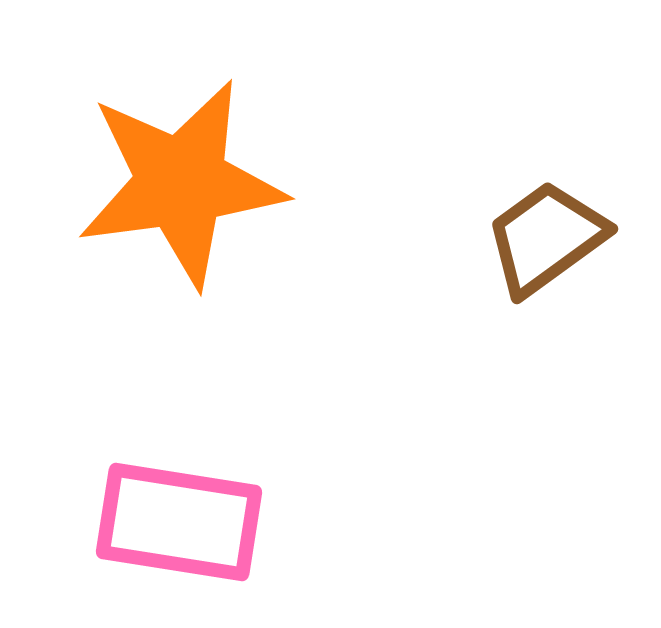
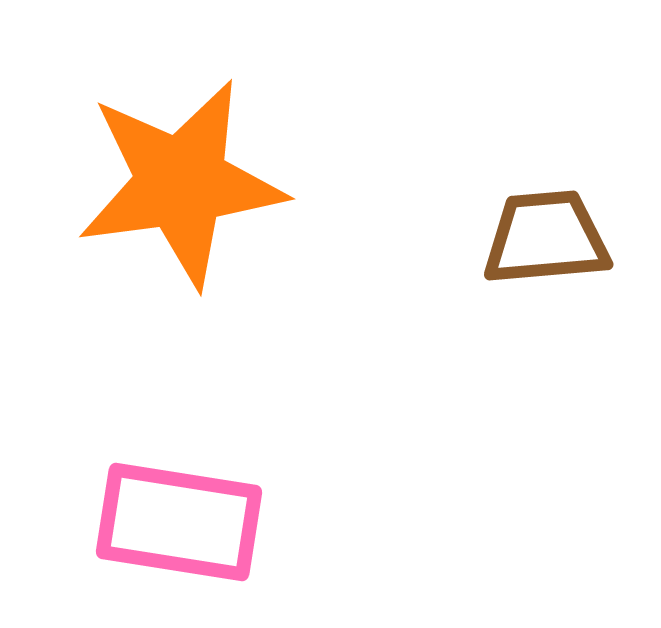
brown trapezoid: rotated 31 degrees clockwise
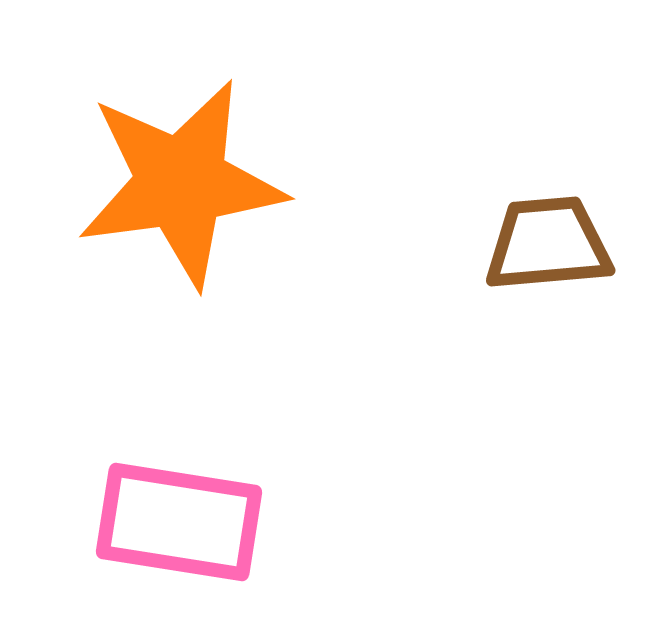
brown trapezoid: moved 2 px right, 6 px down
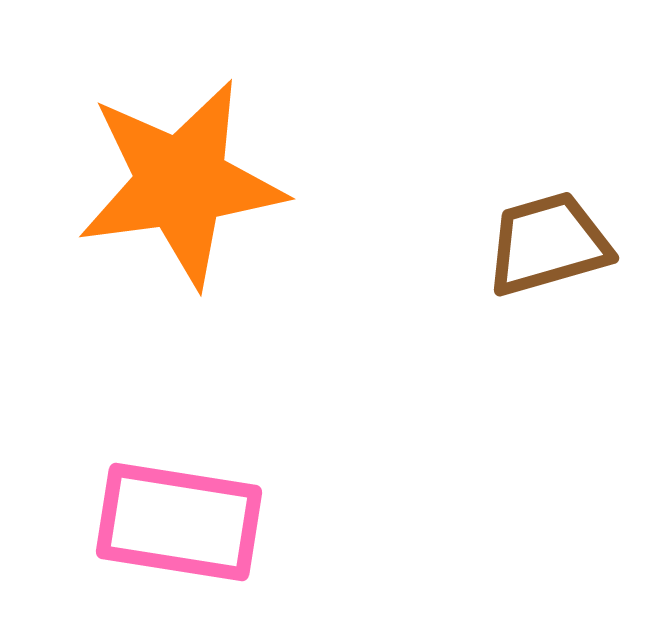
brown trapezoid: rotated 11 degrees counterclockwise
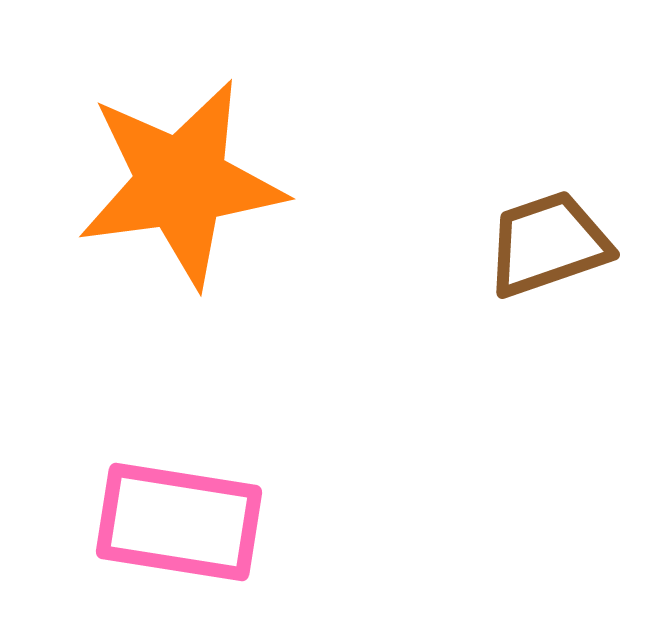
brown trapezoid: rotated 3 degrees counterclockwise
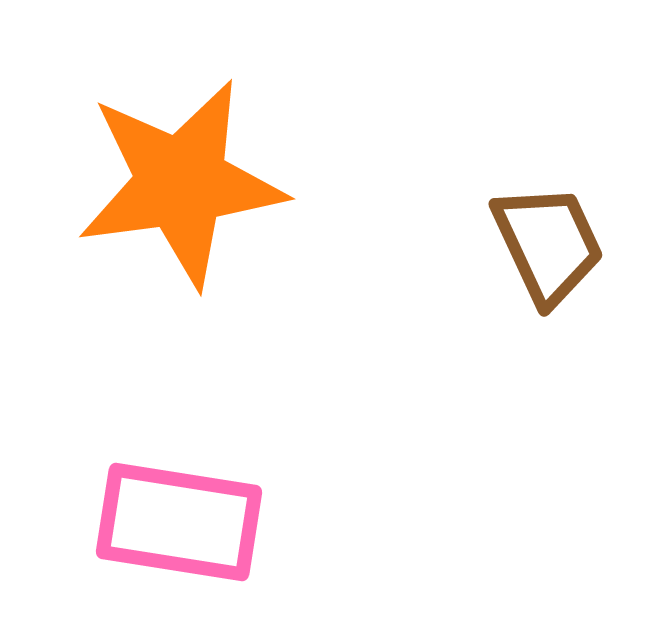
brown trapezoid: rotated 84 degrees clockwise
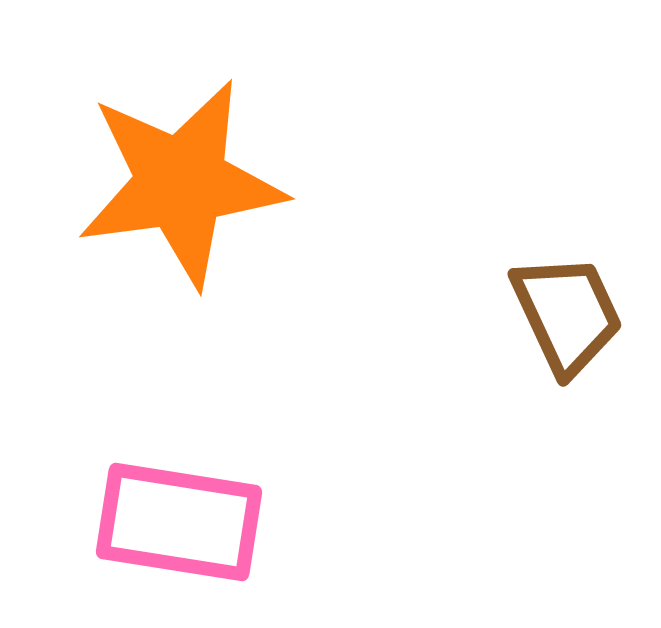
brown trapezoid: moved 19 px right, 70 px down
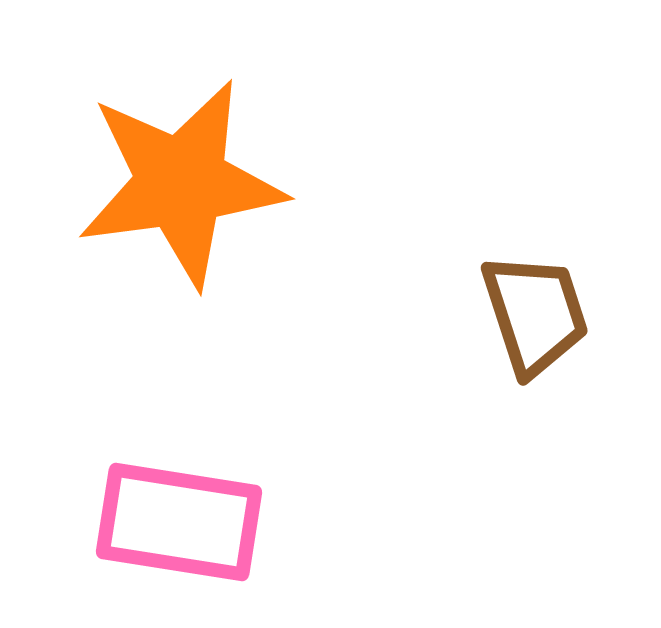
brown trapezoid: moved 32 px left; rotated 7 degrees clockwise
